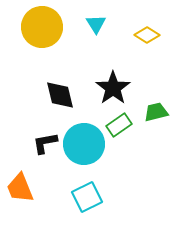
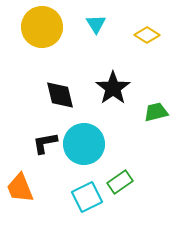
green rectangle: moved 1 px right, 57 px down
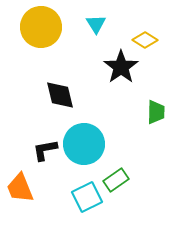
yellow circle: moved 1 px left
yellow diamond: moved 2 px left, 5 px down
black star: moved 8 px right, 21 px up
green trapezoid: rotated 105 degrees clockwise
black L-shape: moved 7 px down
green rectangle: moved 4 px left, 2 px up
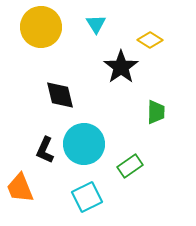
yellow diamond: moved 5 px right
black L-shape: rotated 56 degrees counterclockwise
green rectangle: moved 14 px right, 14 px up
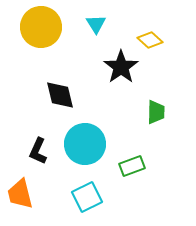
yellow diamond: rotated 10 degrees clockwise
cyan circle: moved 1 px right
black L-shape: moved 7 px left, 1 px down
green rectangle: moved 2 px right; rotated 15 degrees clockwise
orange trapezoid: moved 6 px down; rotated 8 degrees clockwise
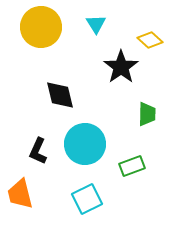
green trapezoid: moved 9 px left, 2 px down
cyan square: moved 2 px down
